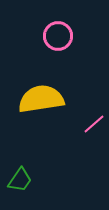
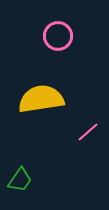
pink line: moved 6 px left, 8 px down
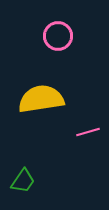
pink line: rotated 25 degrees clockwise
green trapezoid: moved 3 px right, 1 px down
